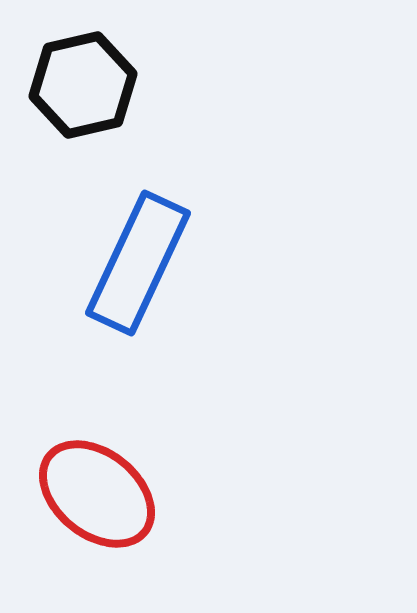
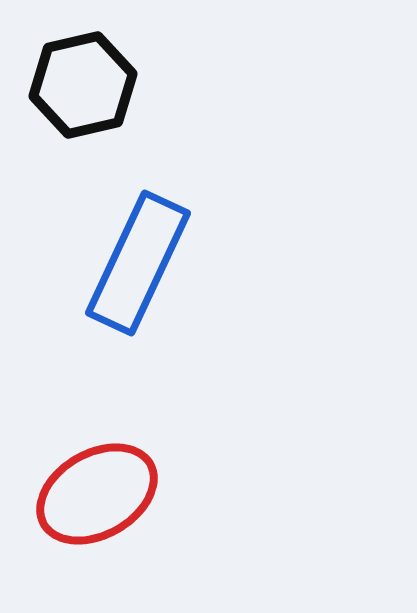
red ellipse: rotated 69 degrees counterclockwise
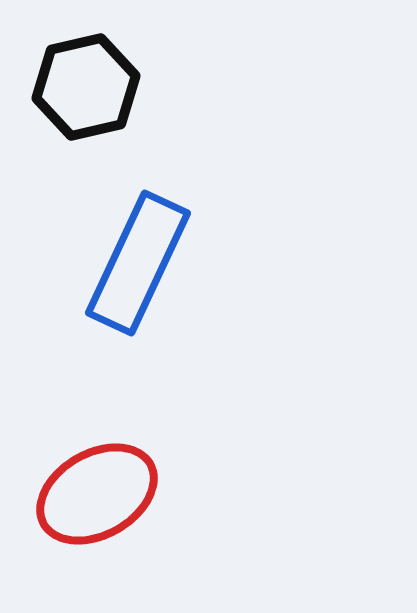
black hexagon: moved 3 px right, 2 px down
